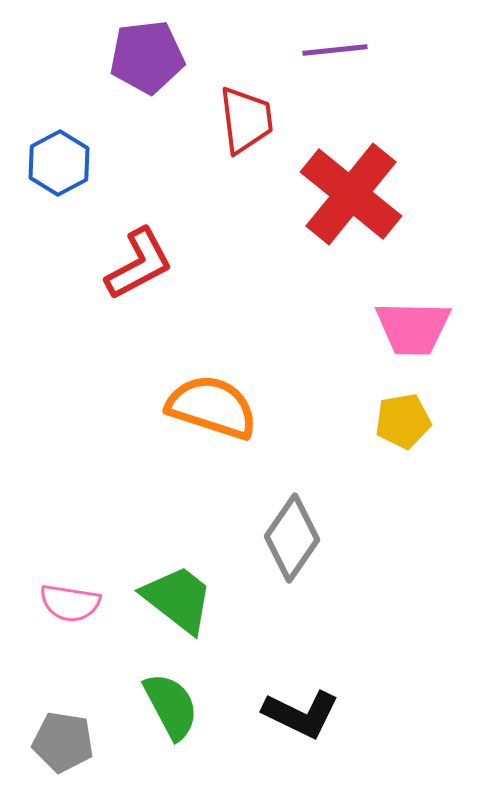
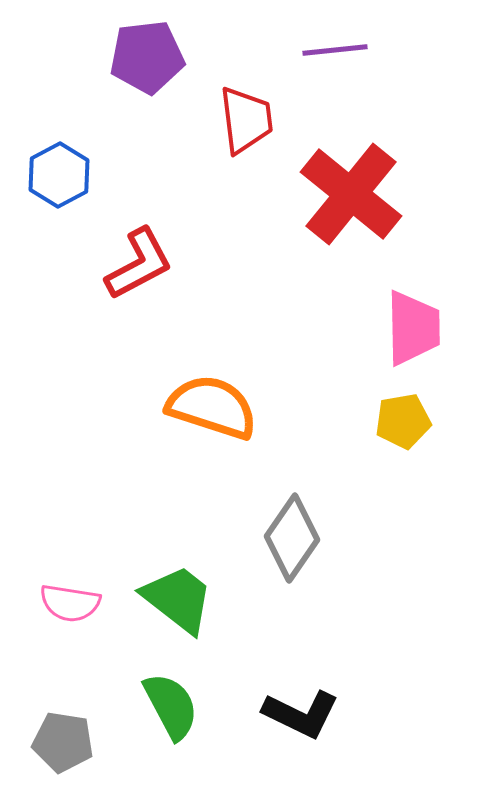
blue hexagon: moved 12 px down
pink trapezoid: rotated 92 degrees counterclockwise
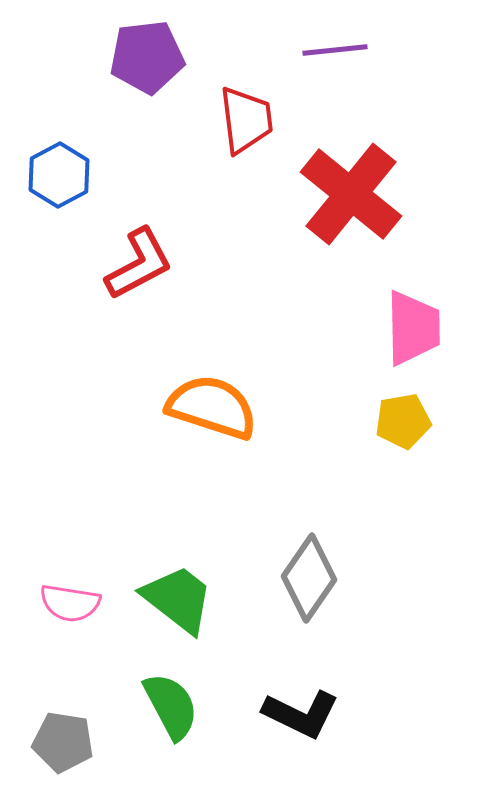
gray diamond: moved 17 px right, 40 px down
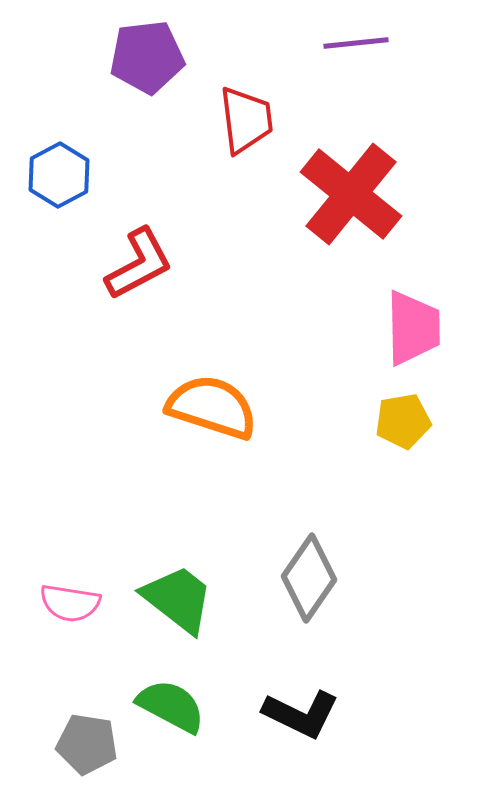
purple line: moved 21 px right, 7 px up
green semicircle: rotated 34 degrees counterclockwise
gray pentagon: moved 24 px right, 2 px down
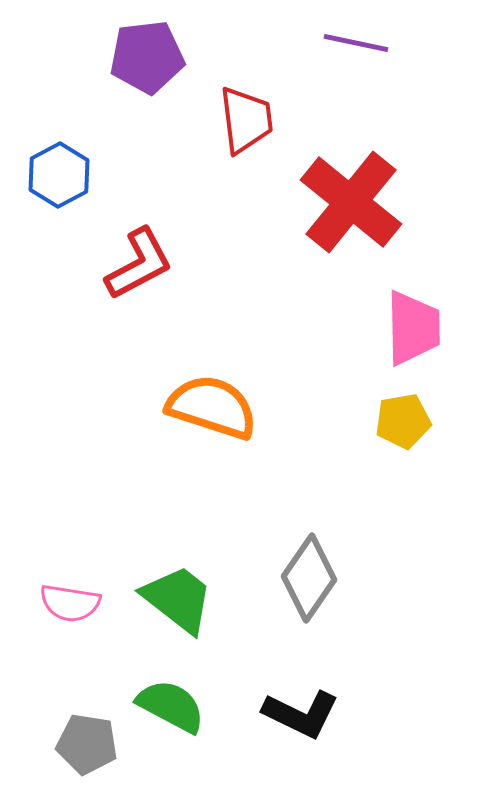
purple line: rotated 18 degrees clockwise
red cross: moved 8 px down
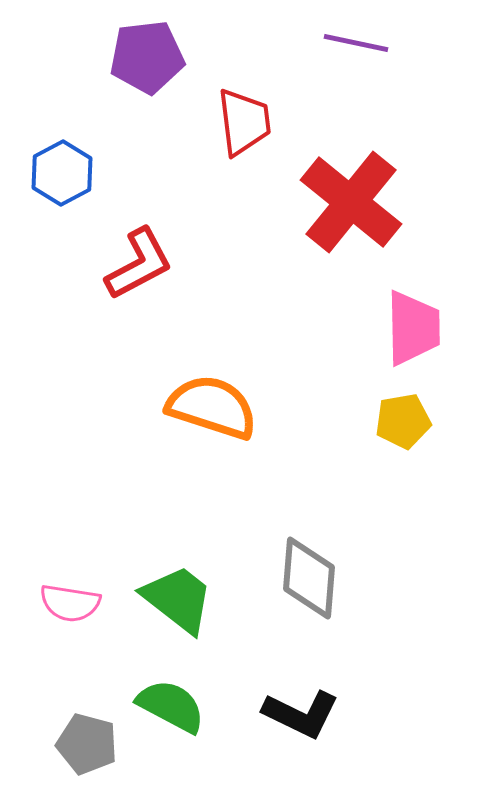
red trapezoid: moved 2 px left, 2 px down
blue hexagon: moved 3 px right, 2 px up
gray diamond: rotated 30 degrees counterclockwise
gray pentagon: rotated 6 degrees clockwise
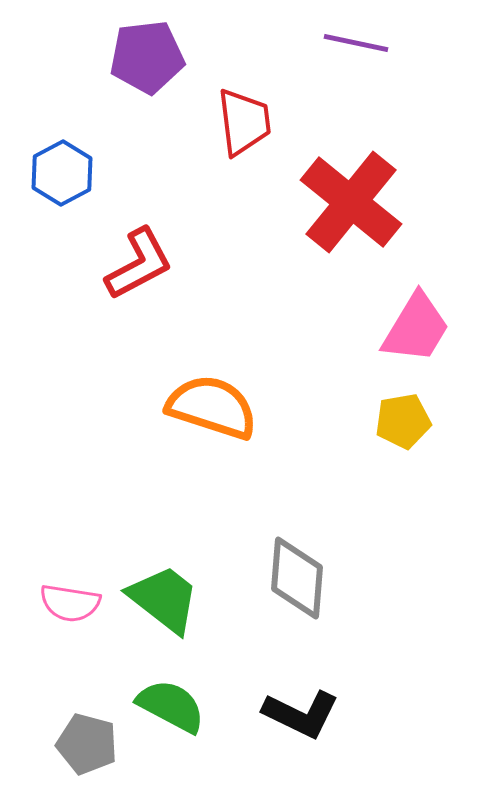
pink trapezoid: moved 3 px right; rotated 32 degrees clockwise
gray diamond: moved 12 px left
green trapezoid: moved 14 px left
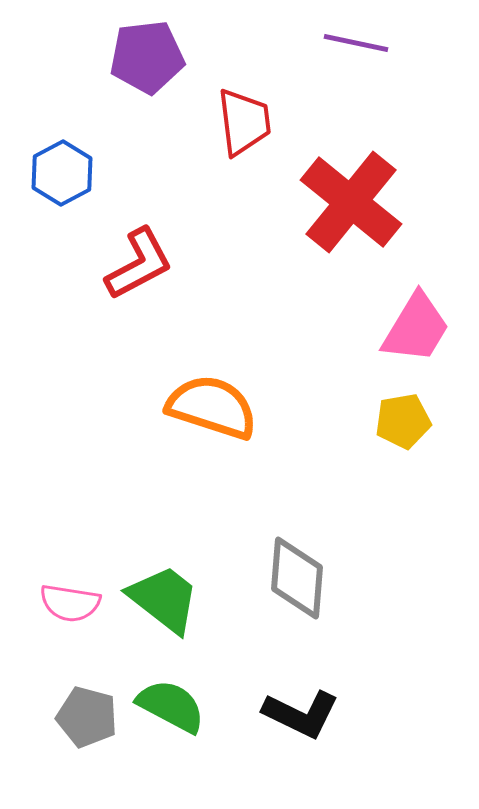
gray pentagon: moved 27 px up
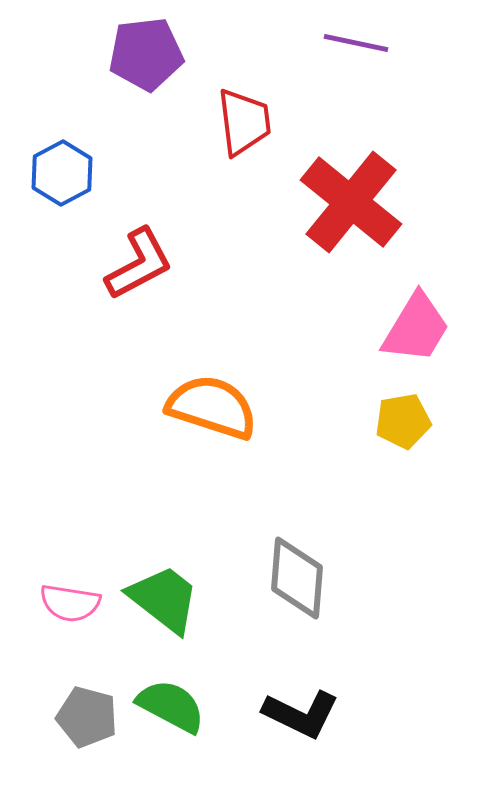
purple pentagon: moved 1 px left, 3 px up
